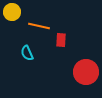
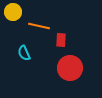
yellow circle: moved 1 px right
cyan semicircle: moved 3 px left
red circle: moved 16 px left, 4 px up
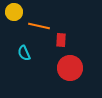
yellow circle: moved 1 px right
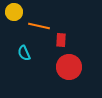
red circle: moved 1 px left, 1 px up
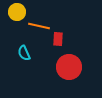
yellow circle: moved 3 px right
red rectangle: moved 3 px left, 1 px up
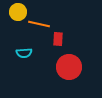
yellow circle: moved 1 px right
orange line: moved 2 px up
cyan semicircle: rotated 70 degrees counterclockwise
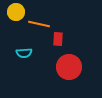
yellow circle: moved 2 px left
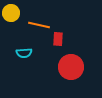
yellow circle: moved 5 px left, 1 px down
orange line: moved 1 px down
red circle: moved 2 px right
